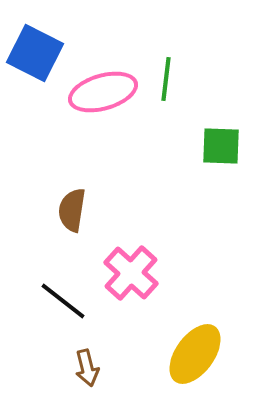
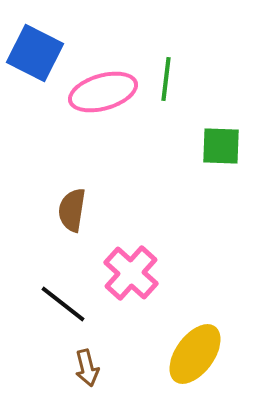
black line: moved 3 px down
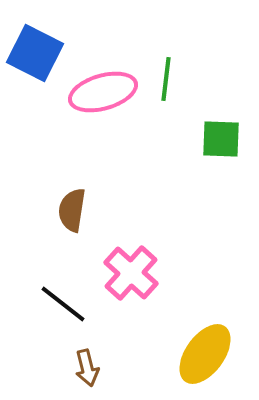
green square: moved 7 px up
yellow ellipse: moved 10 px right
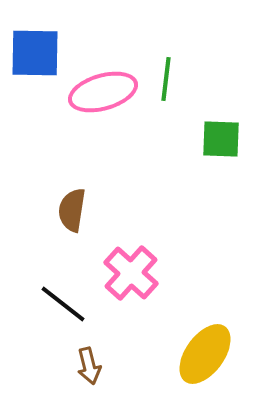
blue square: rotated 26 degrees counterclockwise
brown arrow: moved 2 px right, 2 px up
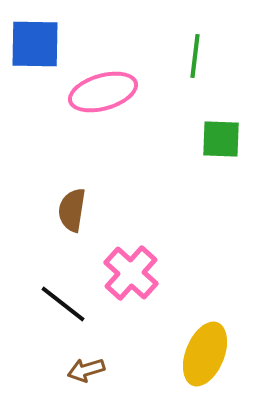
blue square: moved 9 px up
green line: moved 29 px right, 23 px up
yellow ellipse: rotated 14 degrees counterclockwise
brown arrow: moved 3 px left, 4 px down; rotated 87 degrees clockwise
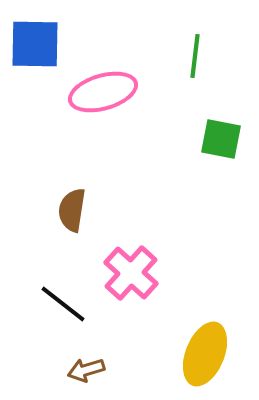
green square: rotated 9 degrees clockwise
